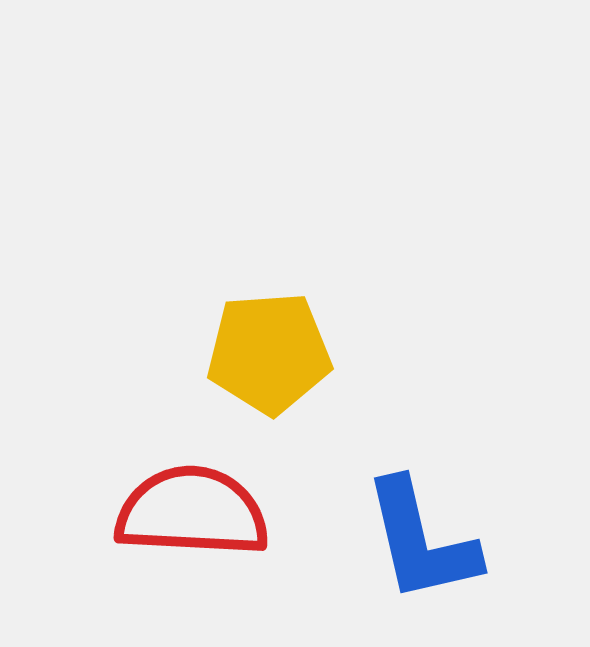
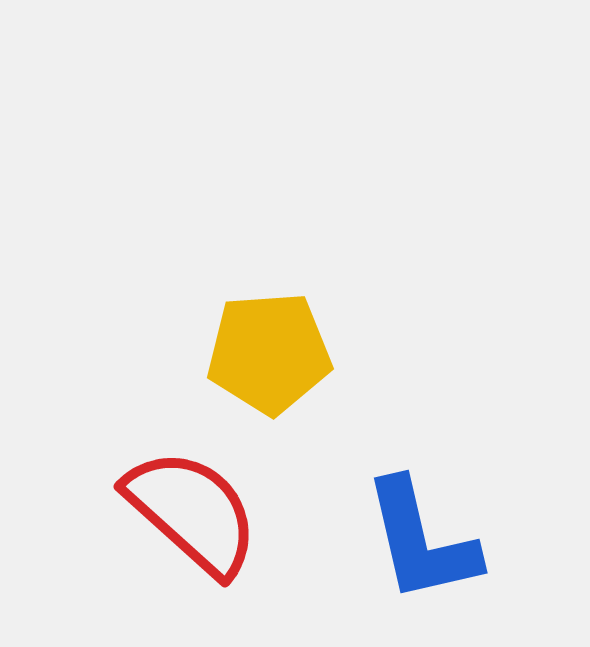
red semicircle: rotated 39 degrees clockwise
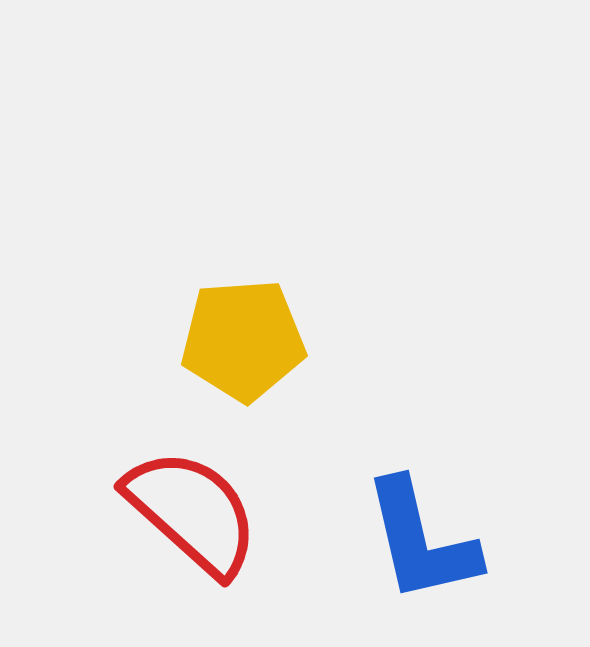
yellow pentagon: moved 26 px left, 13 px up
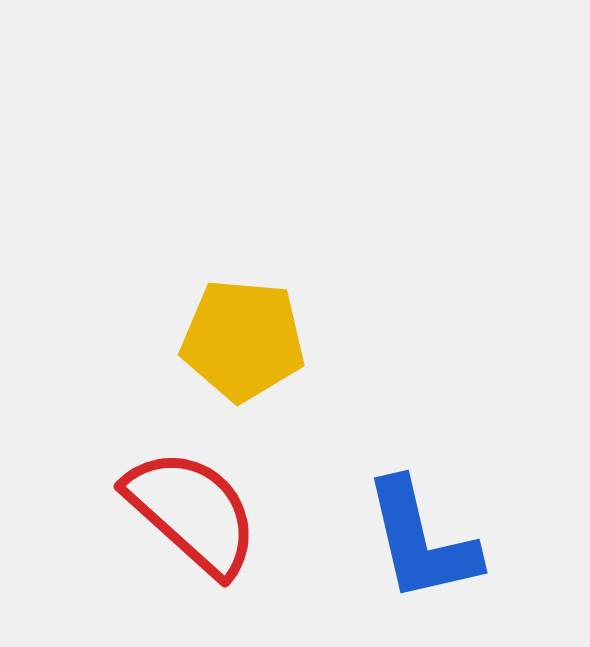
yellow pentagon: rotated 9 degrees clockwise
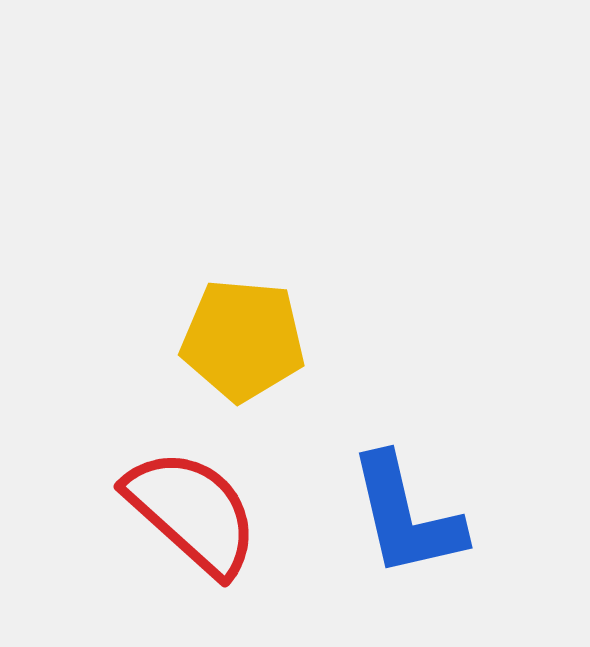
blue L-shape: moved 15 px left, 25 px up
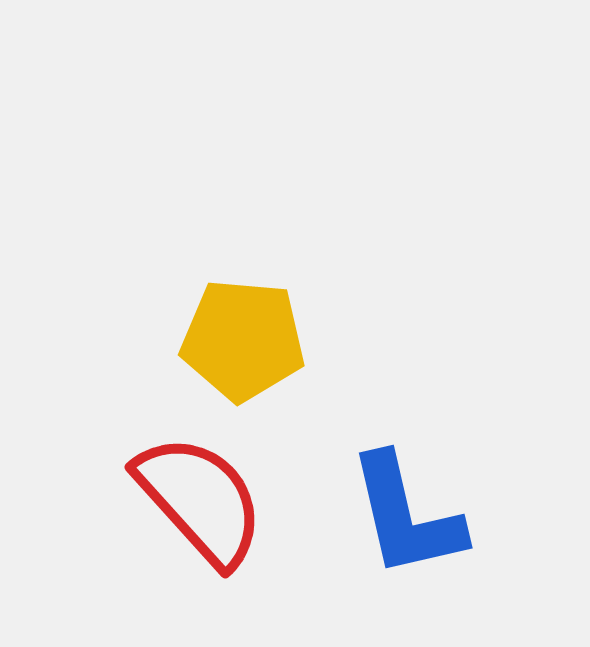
red semicircle: moved 8 px right, 12 px up; rotated 6 degrees clockwise
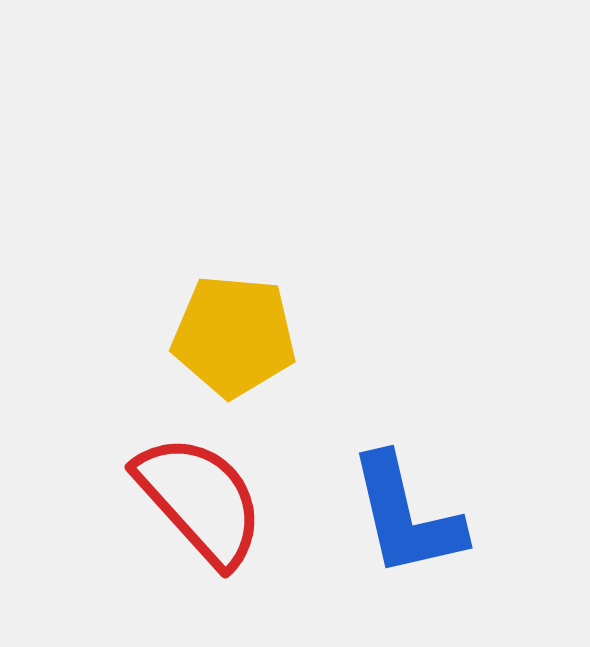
yellow pentagon: moved 9 px left, 4 px up
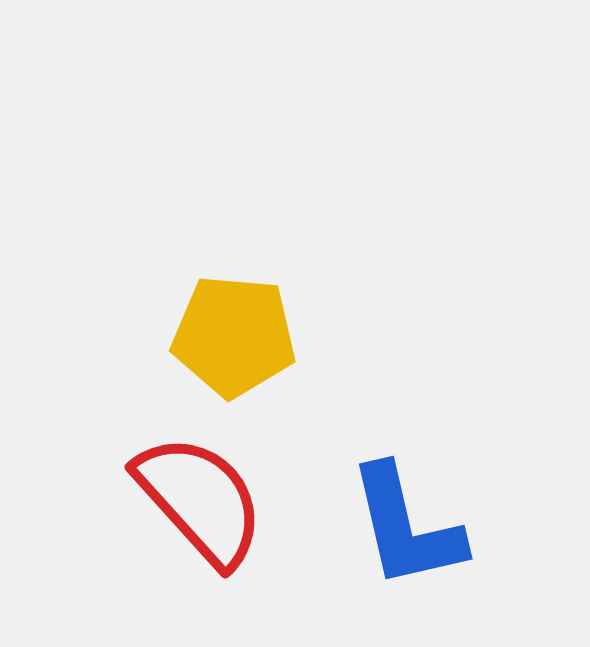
blue L-shape: moved 11 px down
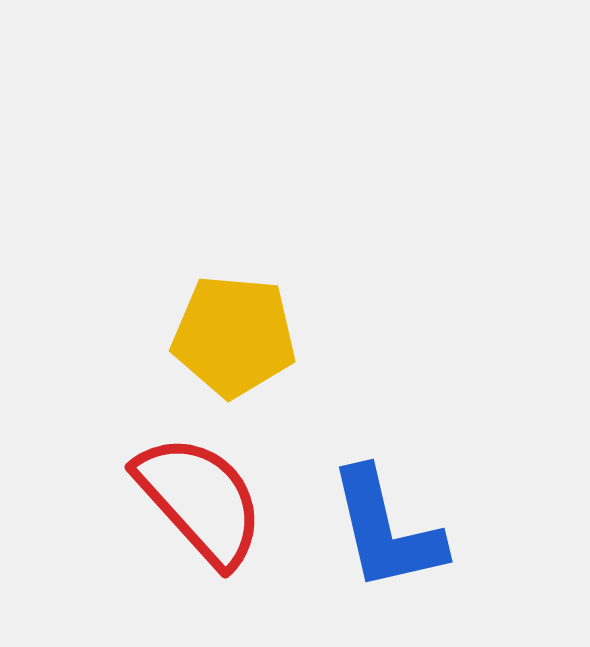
blue L-shape: moved 20 px left, 3 px down
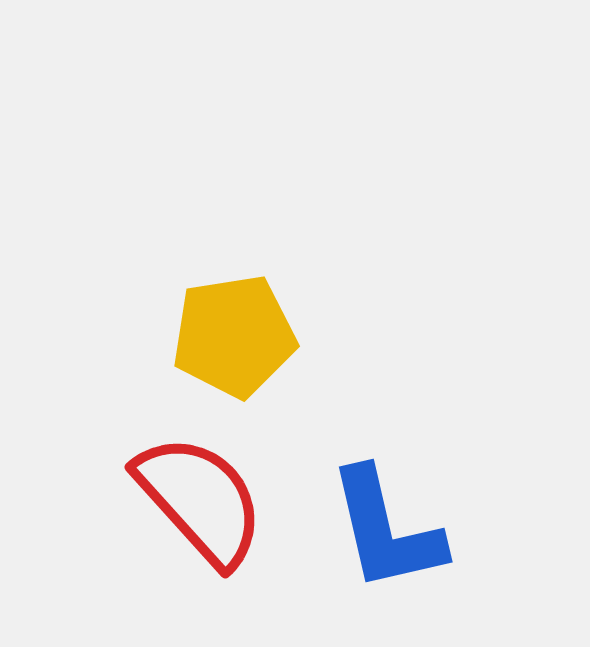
yellow pentagon: rotated 14 degrees counterclockwise
